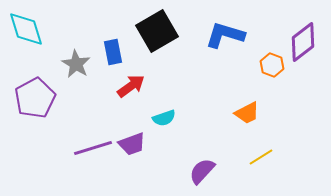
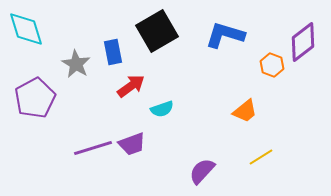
orange trapezoid: moved 2 px left, 2 px up; rotated 12 degrees counterclockwise
cyan semicircle: moved 2 px left, 9 px up
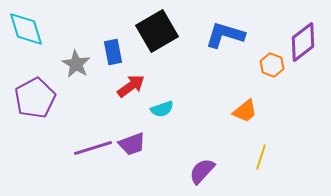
yellow line: rotated 40 degrees counterclockwise
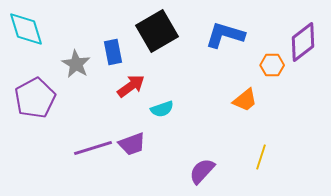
orange hexagon: rotated 20 degrees counterclockwise
orange trapezoid: moved 11 px up
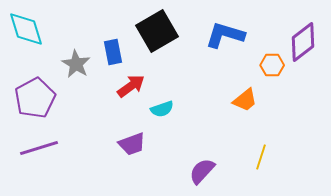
purple line: moved 54 px left
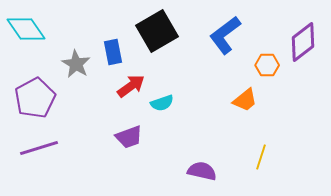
cyan diamond: rotated 18 degrees counterclockwise
blue L-shape: rotated 54 degrees counterclockwise
orange hexagon: moved 5 px left
cyan semicircle: moved 6 px up
purple trapezoid: moved 3 px left, 7 px up
purple semicircle: rotated 60 degrees clockwise
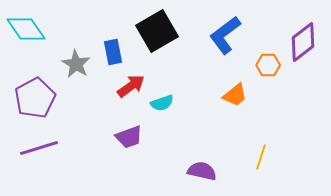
orange hexagon: moved 1 px right
orange trapezoid: moved 10 px left, 5 px up
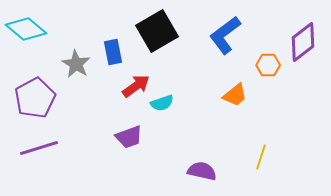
cyan diamond: rotated 15 degrees counterclockwise
red arrow: moved 5 px right
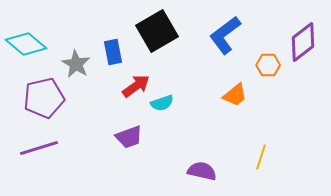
cyan diamond: moved 15 px down
purple pentagon: moved 9 px right; rotated 15 degrees clockwise
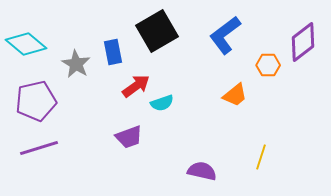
purple pentagon: moved 8 px left, 3 px down
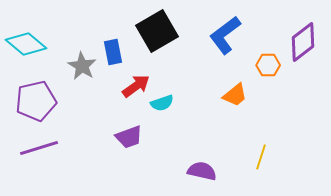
gray star: moved 6 px right, 2 px down
